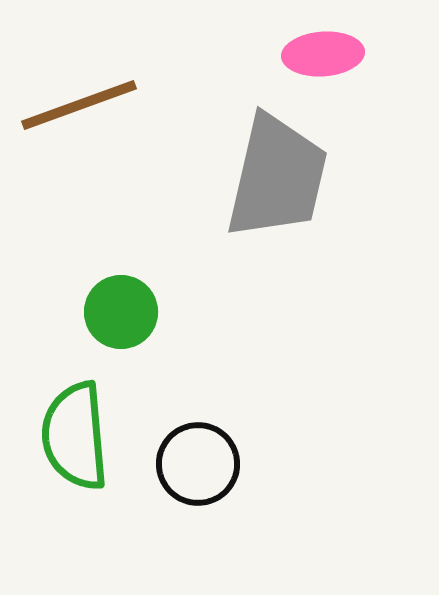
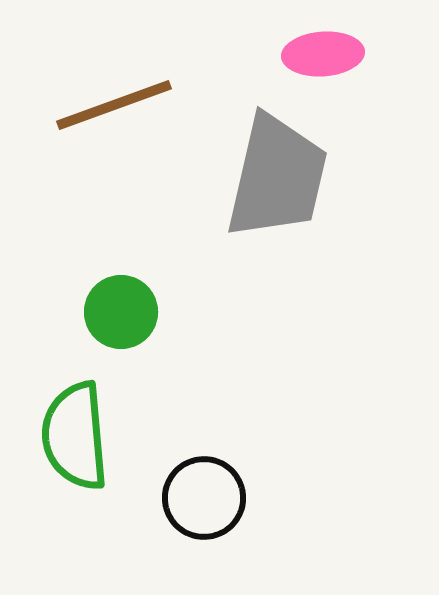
brown line: moved 35 px right
black circle: moved 6 px right, 34 px down
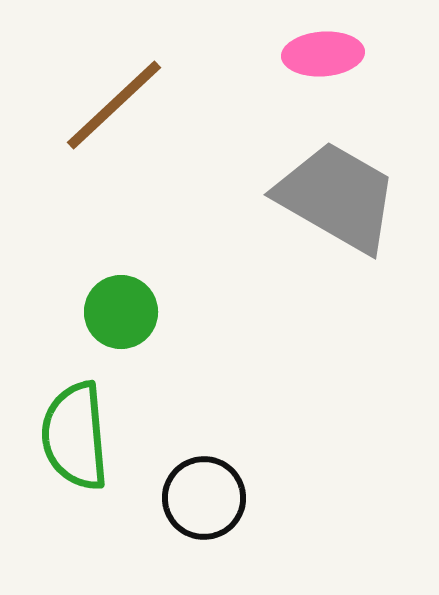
brown line: rotated 23 degrees counterclockwise
gray trapezoid: moved 60 px right, 20 px down; rotated 73 degrees counterclockwise
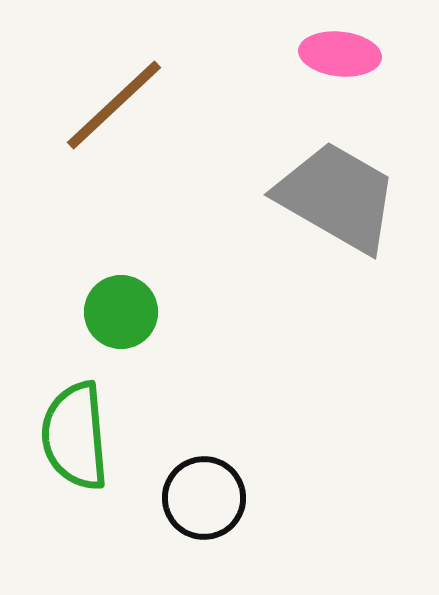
pink ellipse: moved 17 px right; rotated 10 degrees clockwise
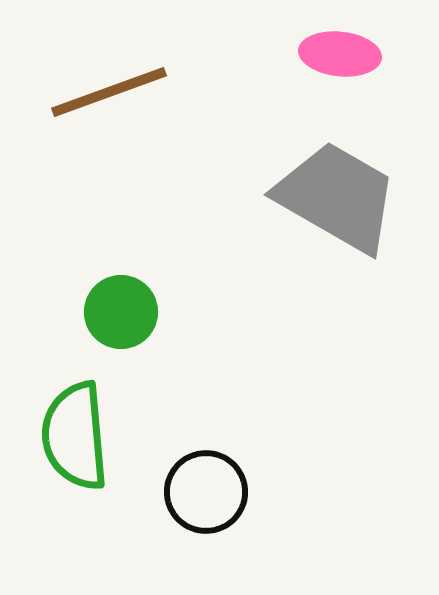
brown line: moved 5 px left, 13 px up; rotated 23 degrees clockwise
black circle: moved 2 px right, 6 px up
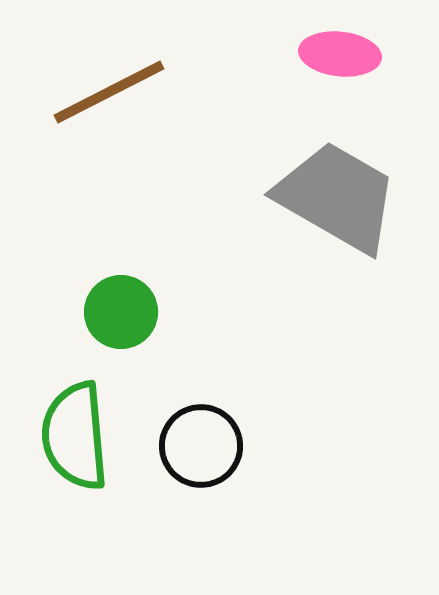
brown line: rotated 7 degrees counterclockwise
black circle: moved 5 px left, 46 px up
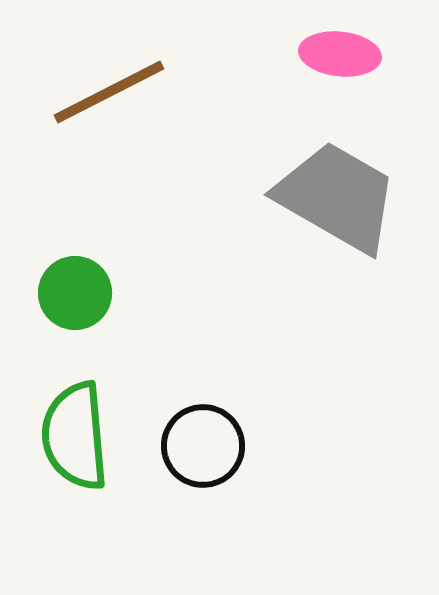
green circle: moved 46 px left, 19 px up
black circle: moved 2 px right
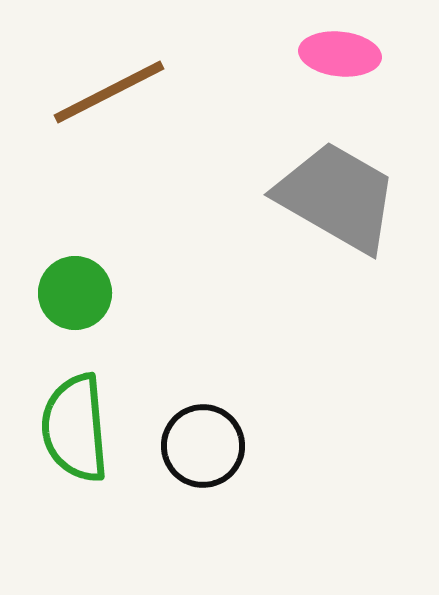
green semicircle: moved 8 px up
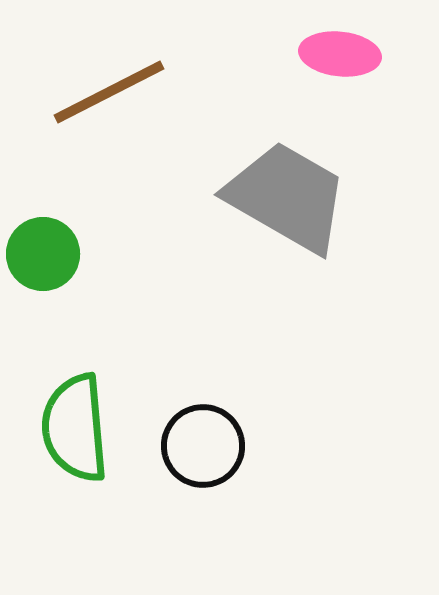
gray trapezoid: moved 50 px left
green circle: moved 32 px left, 39 px up
